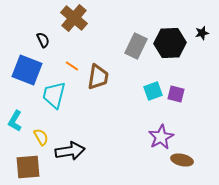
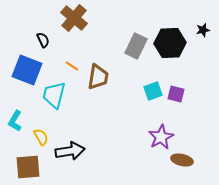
black star: moved 1 px right, 3 px up
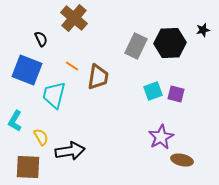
black semicircle: moved 2 px left, 1 px up
brown square: rotated 8 degrees clockwise
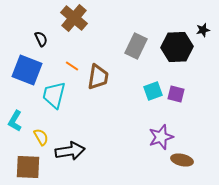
black hexagon: moved 7 px right, 4 px down
purple star: rotated 10 degrees clockwise
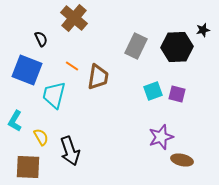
purple square: moved 1 px right
black arrow: rotated 80 degrees clockwise
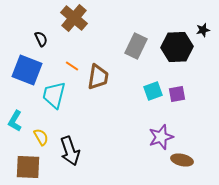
purple square: rotated 24 degrees counterclockwise
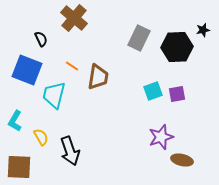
gray rectangle: moved 3 px right, 8 px up
brown square: moved 9 px left
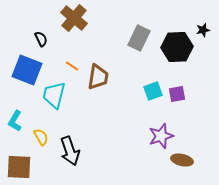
purple star: moved 1 px up
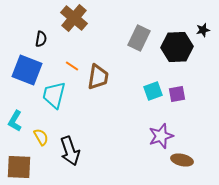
black semicircle: rotated 35 degrees clockwise
